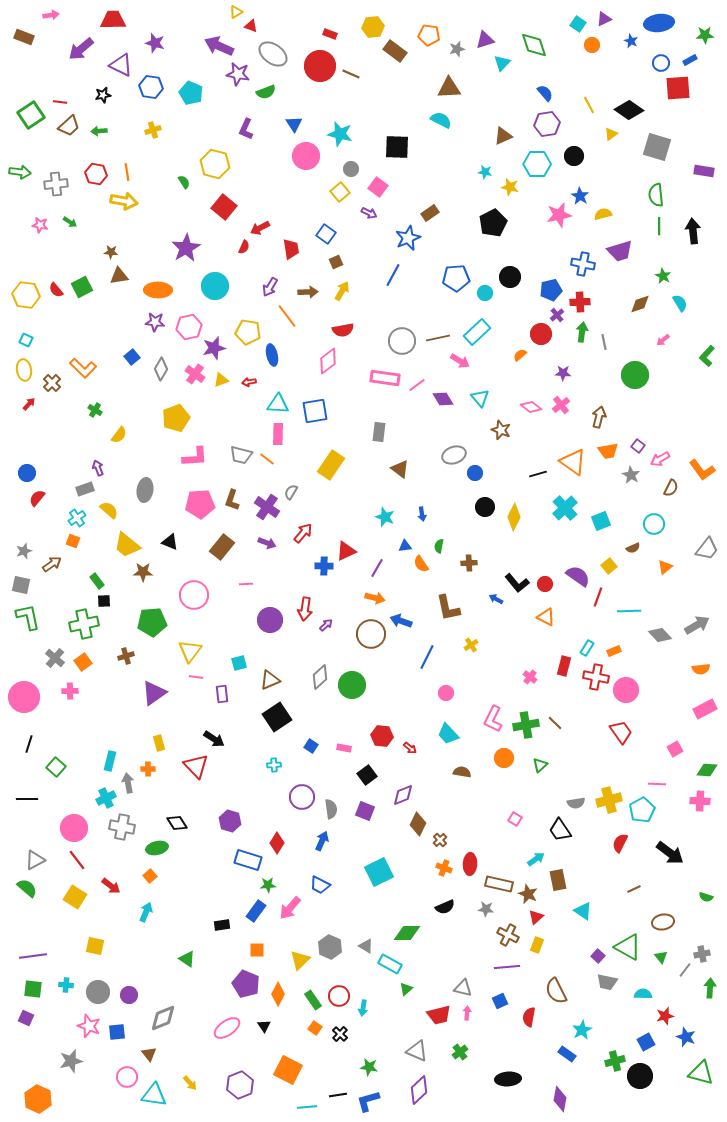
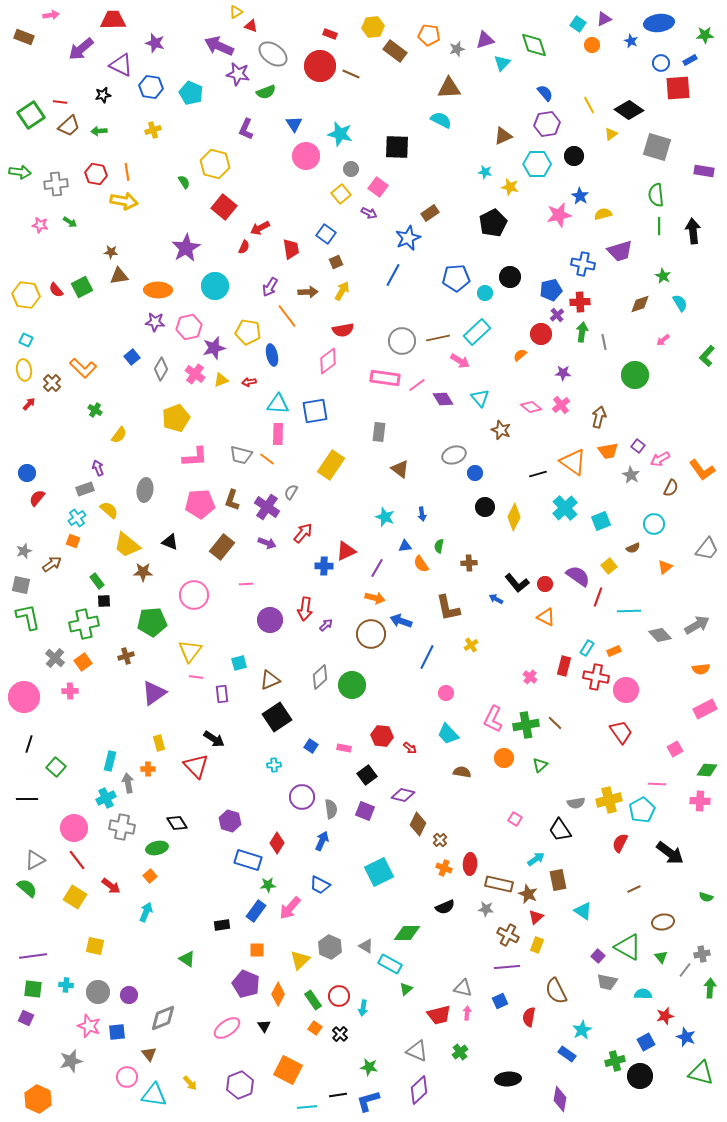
yellow square at (340, 192): moved 1 px right, 2 px down
purple diamond at (403, 795): rotated 35 degrees clockwise
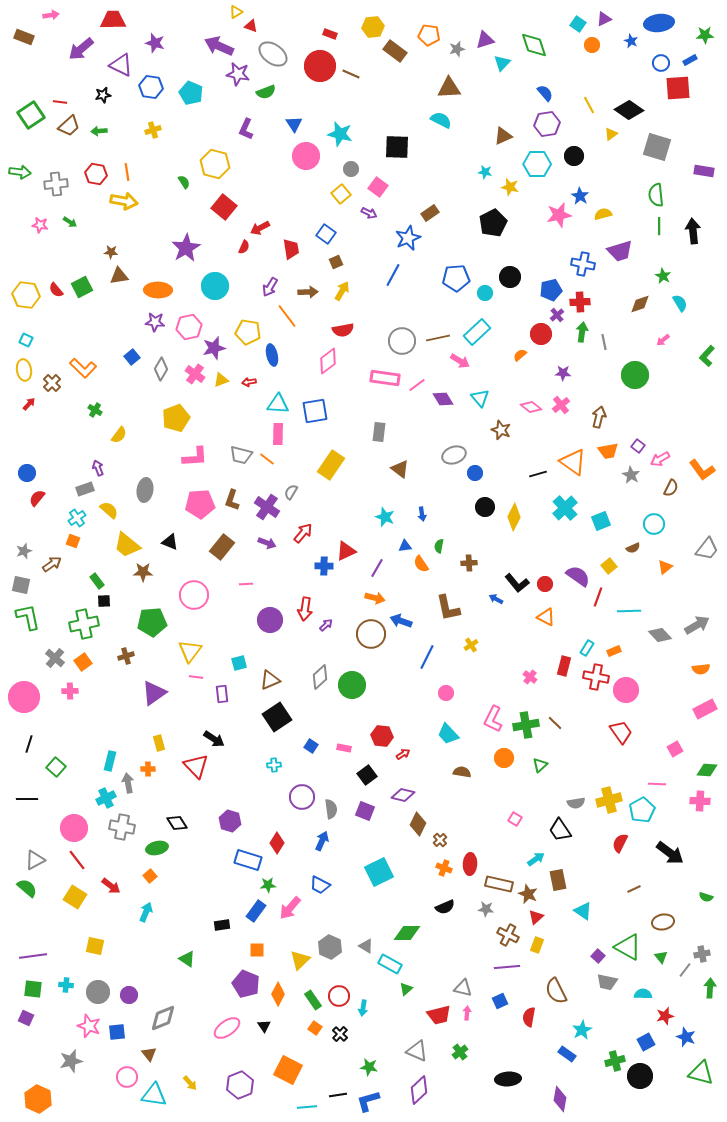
red arrow at (410, 748): moved 7 px left, 6 px down; rotated 72 degrees counterclockwise
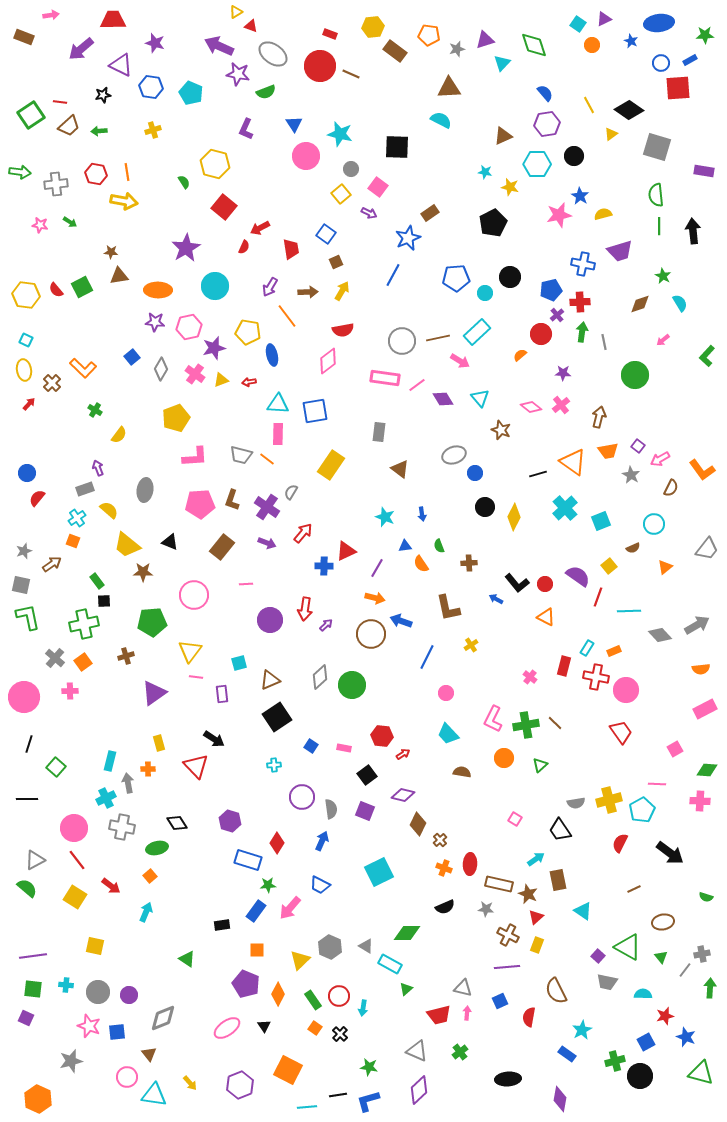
green semicircle at (439, 546): rotated 32 degrees counterclockwise
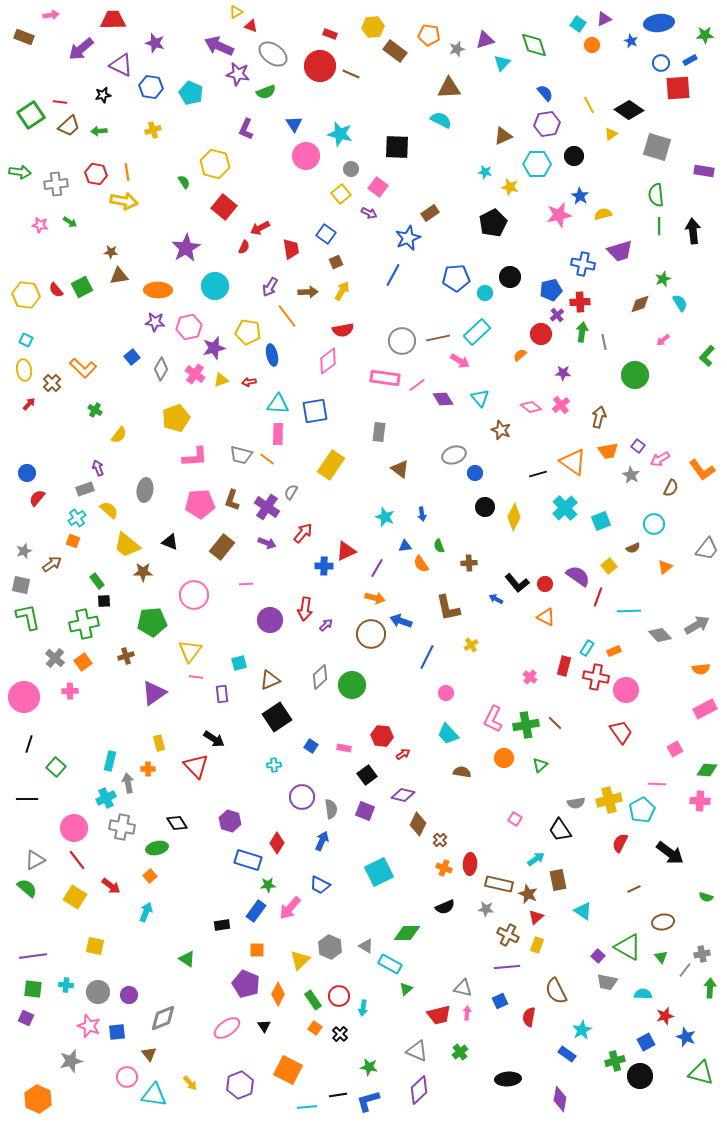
green star at (663, 276): moved 3 px down; rotated 21 degrees clockwise
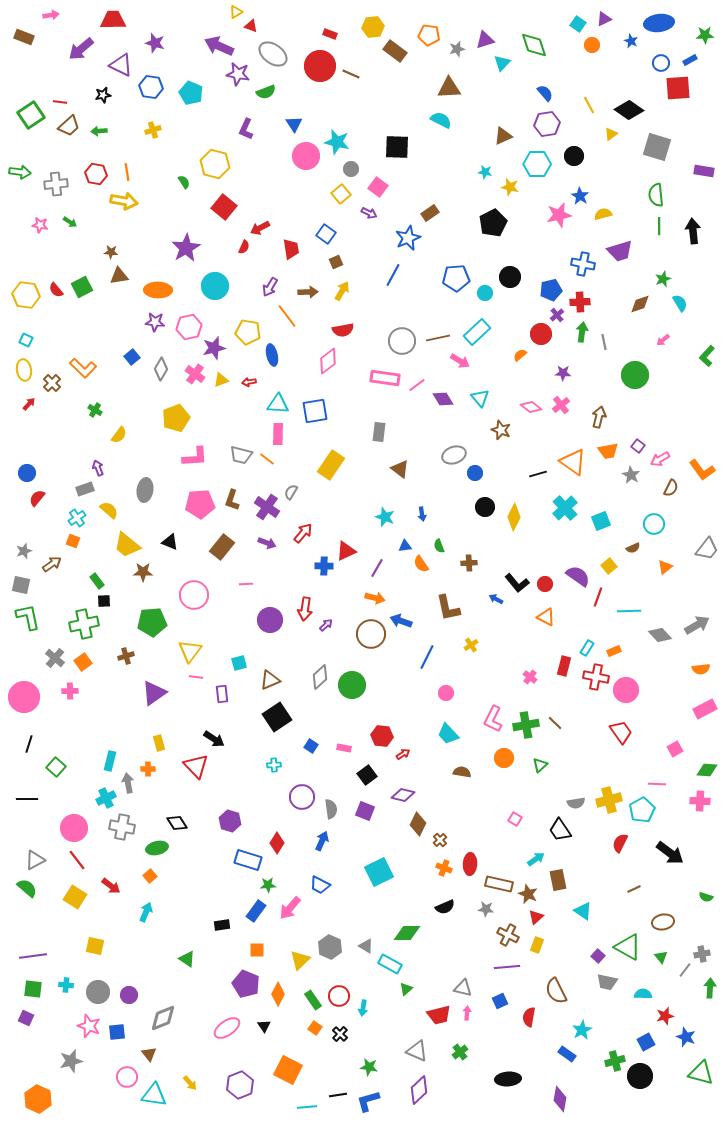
cyan star at (340, 134): moved 3 px left, 8 px down
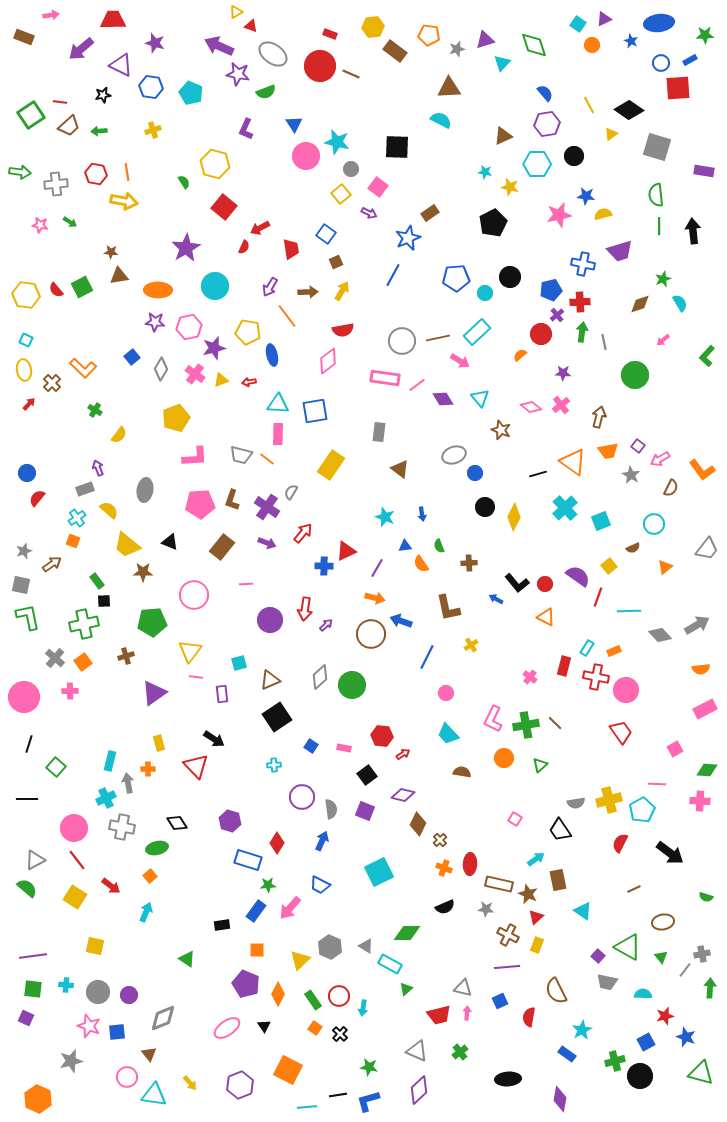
blue star at (580, 196): moved 6 px right; rotated 24 degrees counterclockwise
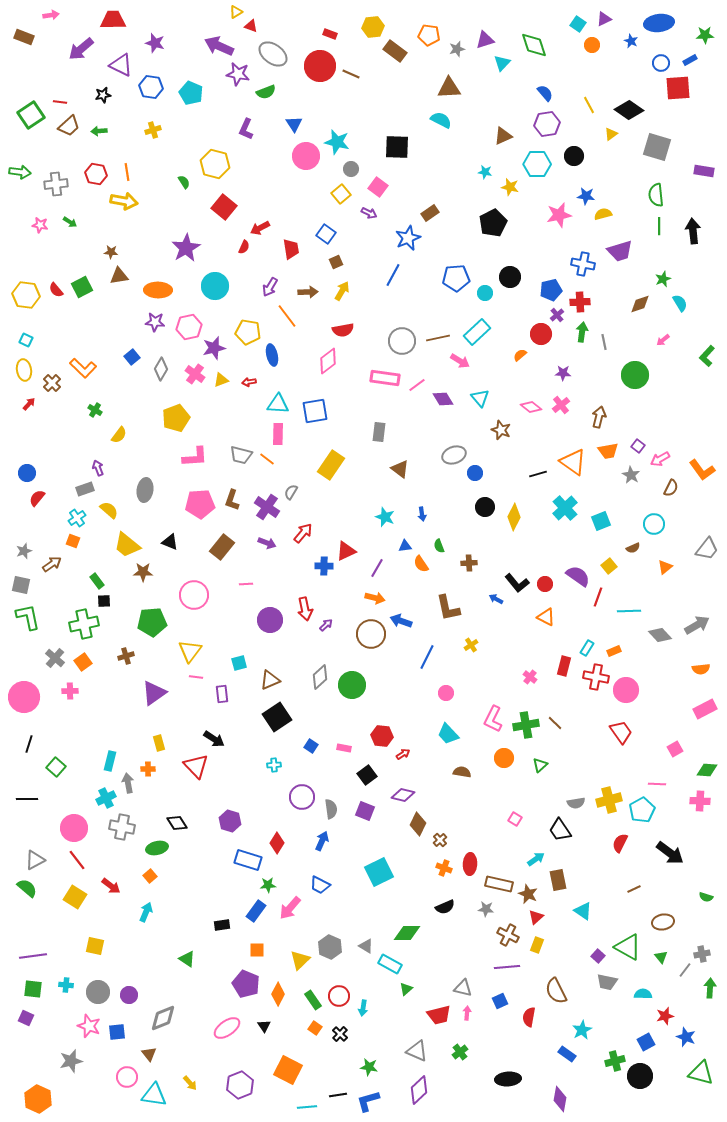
red arrow at (305, 609): rotated 20 degrees counterclockwise
